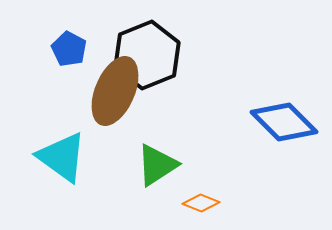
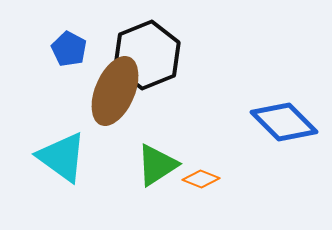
orange diamond: moved 24 px up
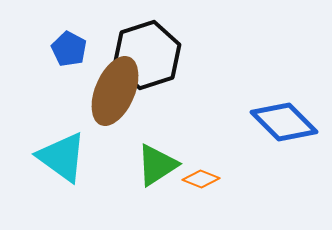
black hexagon: rotated 4 degrees clockwise
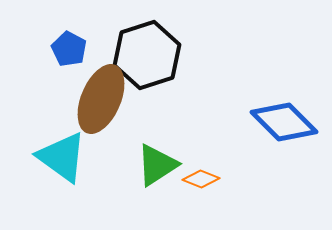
brown ellipse: moved 14 px left, 8 px down
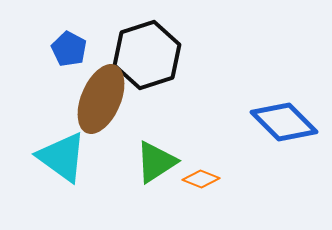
green triangle: moved 1 px left, 3 px up
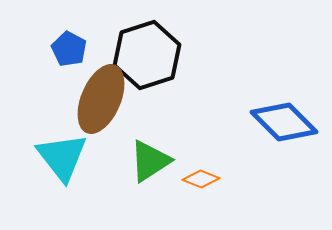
cyan triangle: rotated 16 degrees clockwise
green triangle: moved 6 px left, 1 px up
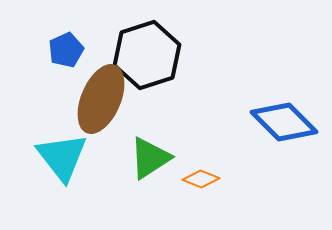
blue pentagon: moved 3 px left, 1 px down; rotated 20 degrees clockwise
green triangle: moved 3 px up
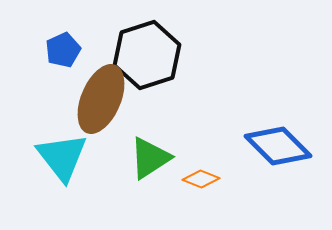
blue pentagon: moved 3 px left
blue diamond: moved 6 px left, 24 px down
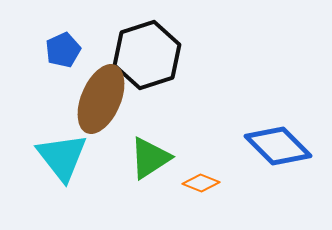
orange diamond: moved 4 px down
